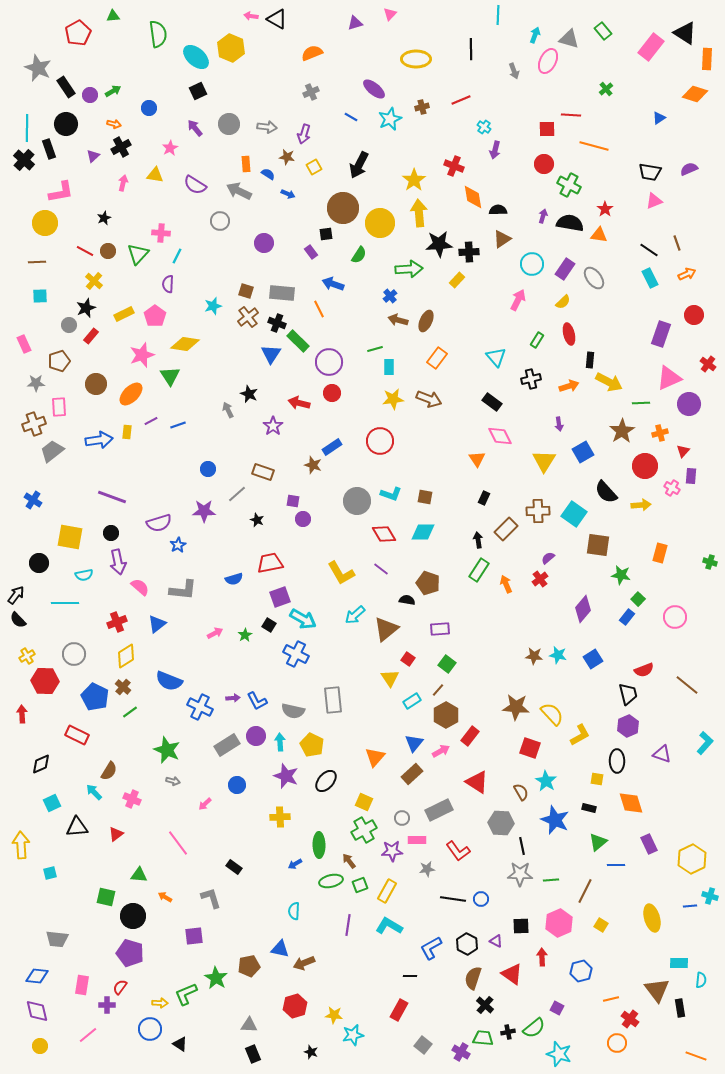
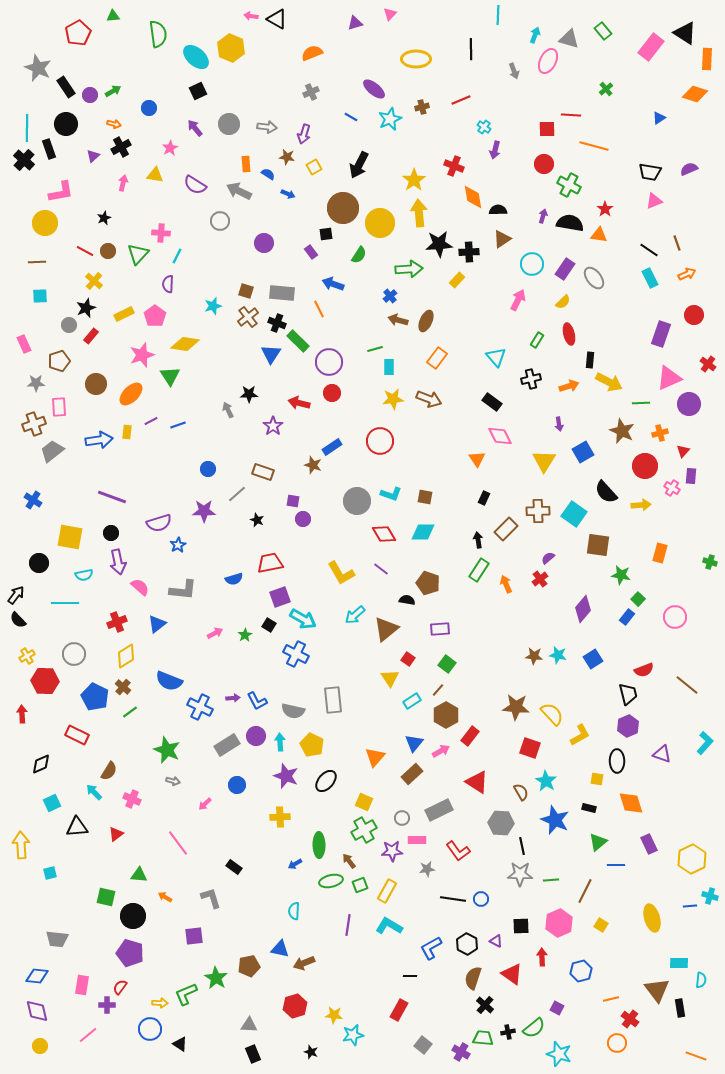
black star at (249, 394): rotated 24 degrees counterclockwise
brown star at (622, 431): rotated 15 degrees counterclockwise
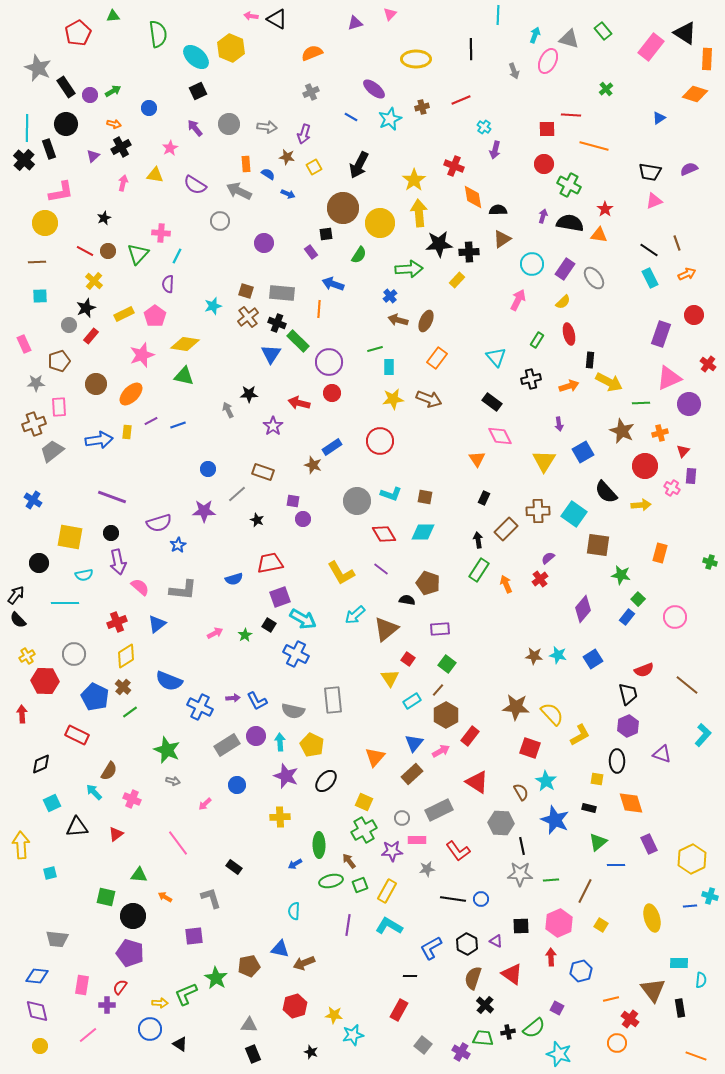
orange line at (319, 309): rotated 30 degrees clockwise
green triangle at (170, 376): moved 14 px right; rotated 45 degrees counterclockwise
cyan L-shape at (705, 743): moved 2 px left, 8 px up
red arrow at (542, 957): moved 9 px right
brown triangle at (657, 990): moved 4 px left
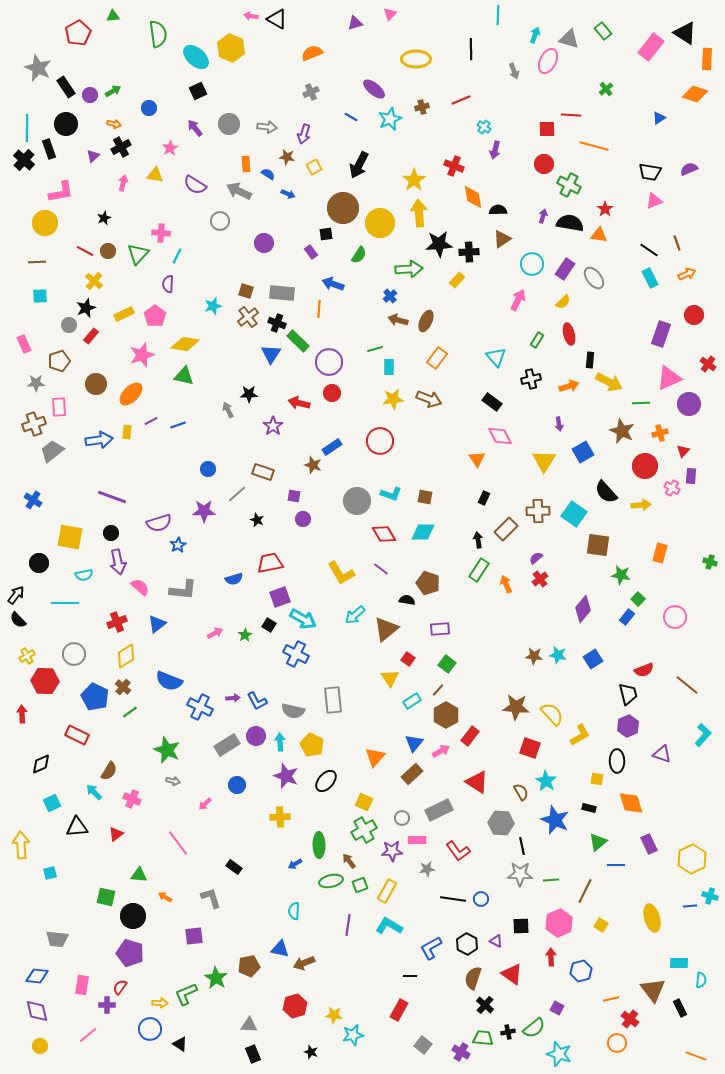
purple square at (293, 501): moved 1 px right, 5 px up
purple semicircle at (548, 558): moved 12 px left
black rectangle at (680, 1008): rotated 18 degrees counterclockwise
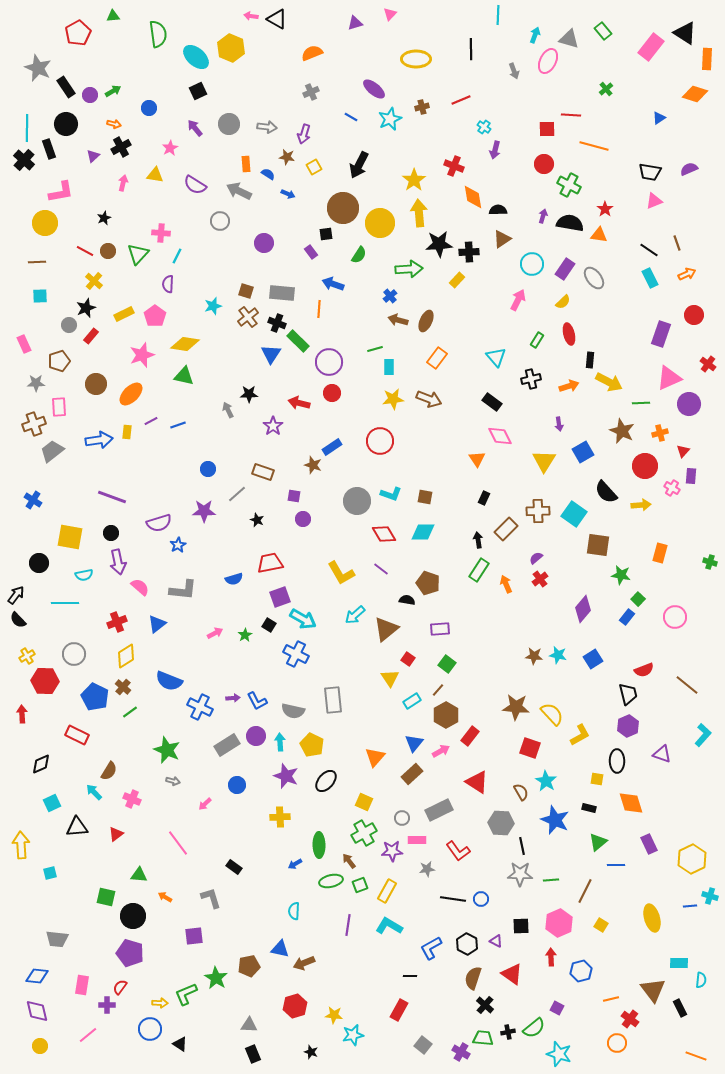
green cross at (364, 830): moved 3 px down
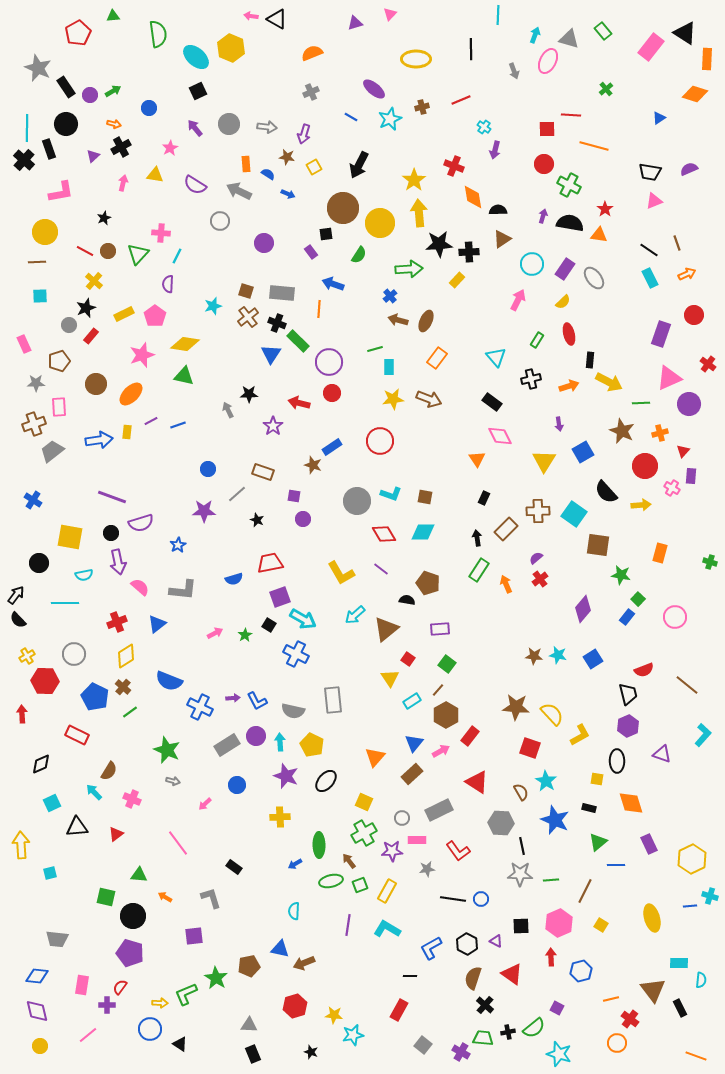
yellow circle at (45, 223): moved 9 px down
purple semicircle at (159, 523): moved 18 px left
black arrow at (478, 540): moved 1 px left, 2 px up
cyan L-shape at (389, 926): moved 2 px left, 3 px down
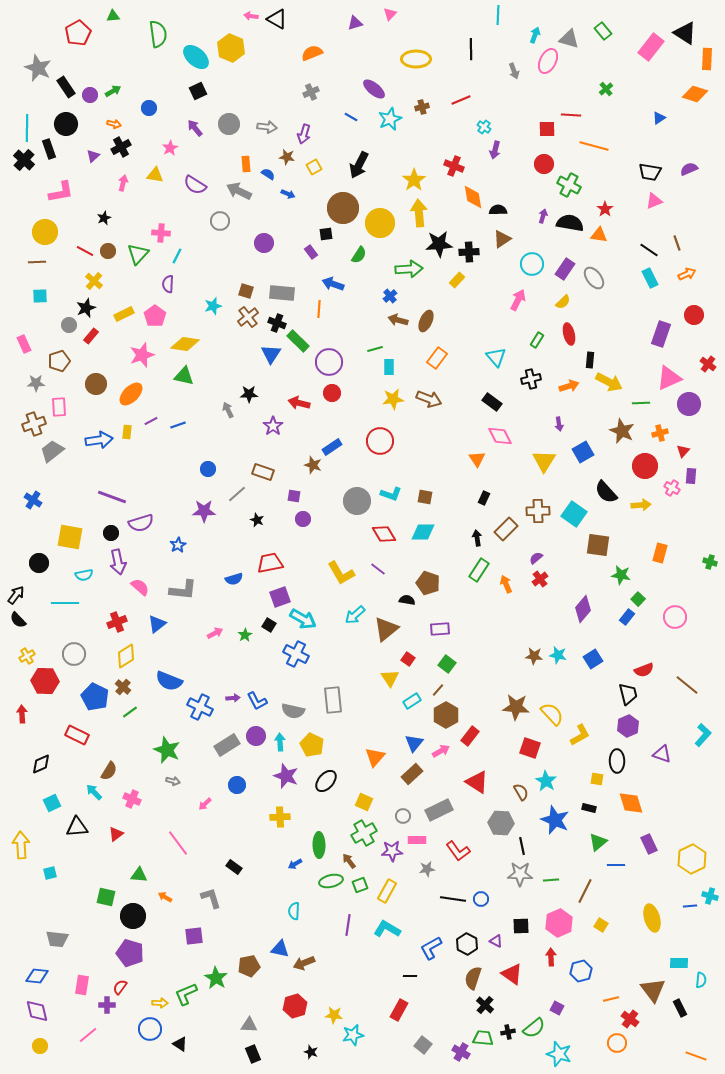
purple line at (381, 569): moved 3 px left
gray circle at (402, 818): moved 1 px right, 2 px up
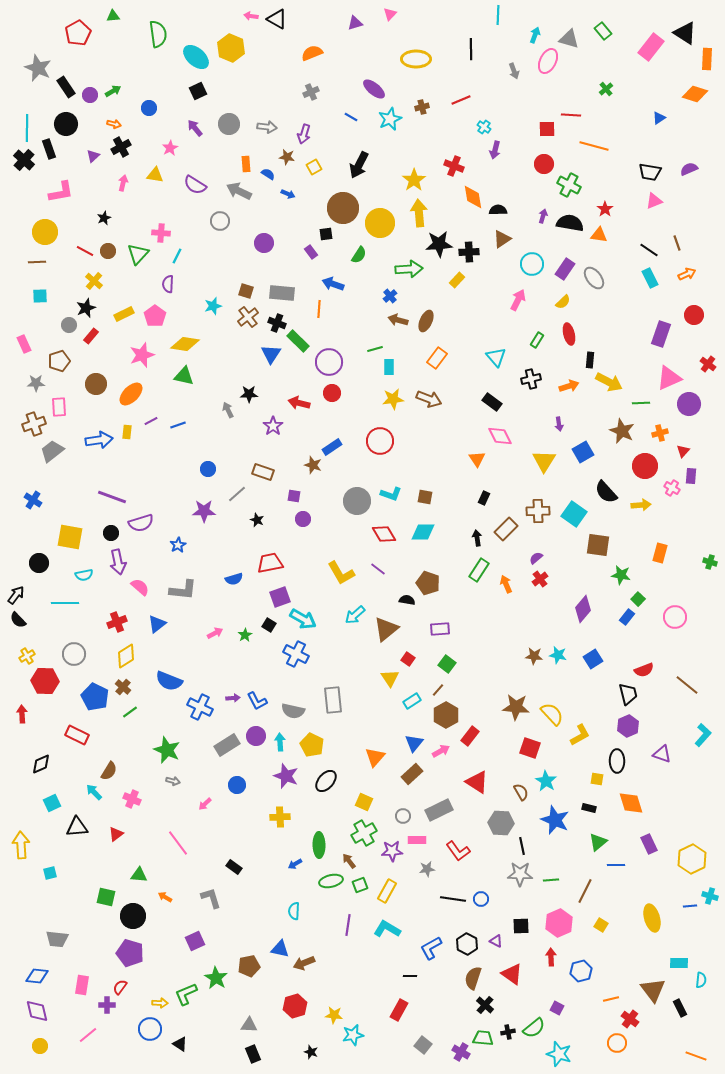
purple square at (194, 936): moved 1 px right, 5 px down; rotated 18 degrees counterclockwise
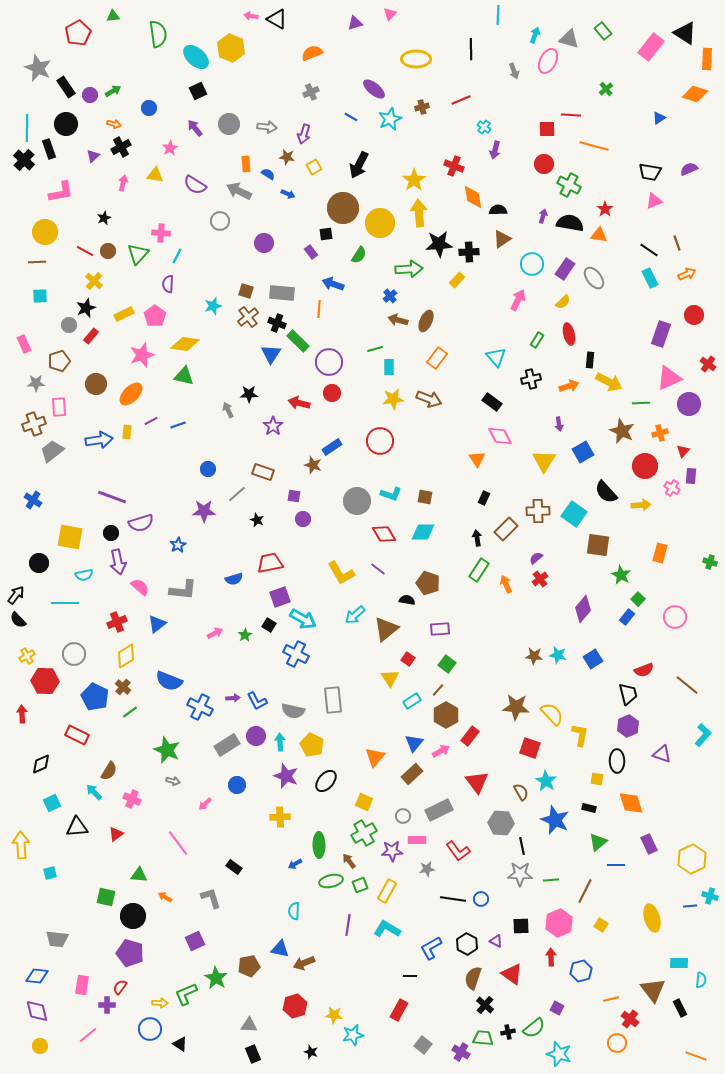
green star at (621, 575): rotated 18 degrees clockwise
yellow L-shape at (580, 735): rotated 50 degrees counterclockwise
red triangle at (477, 782): rotated 20 degrees clockwise
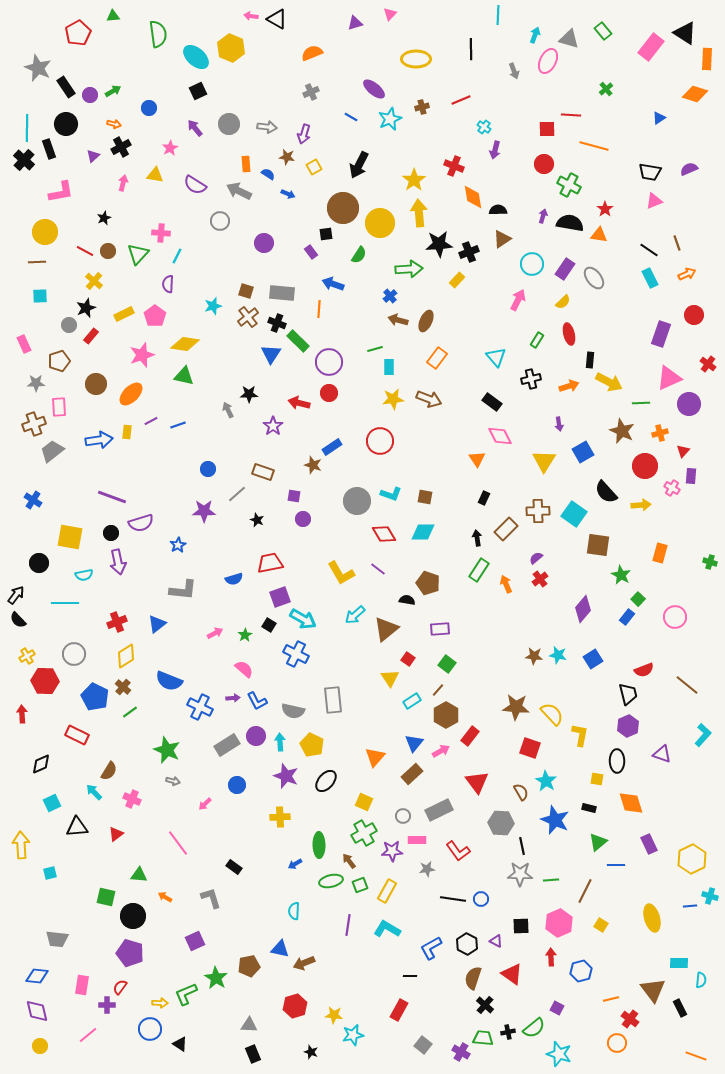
black cross at (469, 252): rotated 18 degrees counterclockwise
red circle at (332, 393): moved 3 px left
pink semicircle at (140, 587): moved 104 px right, 82 px down
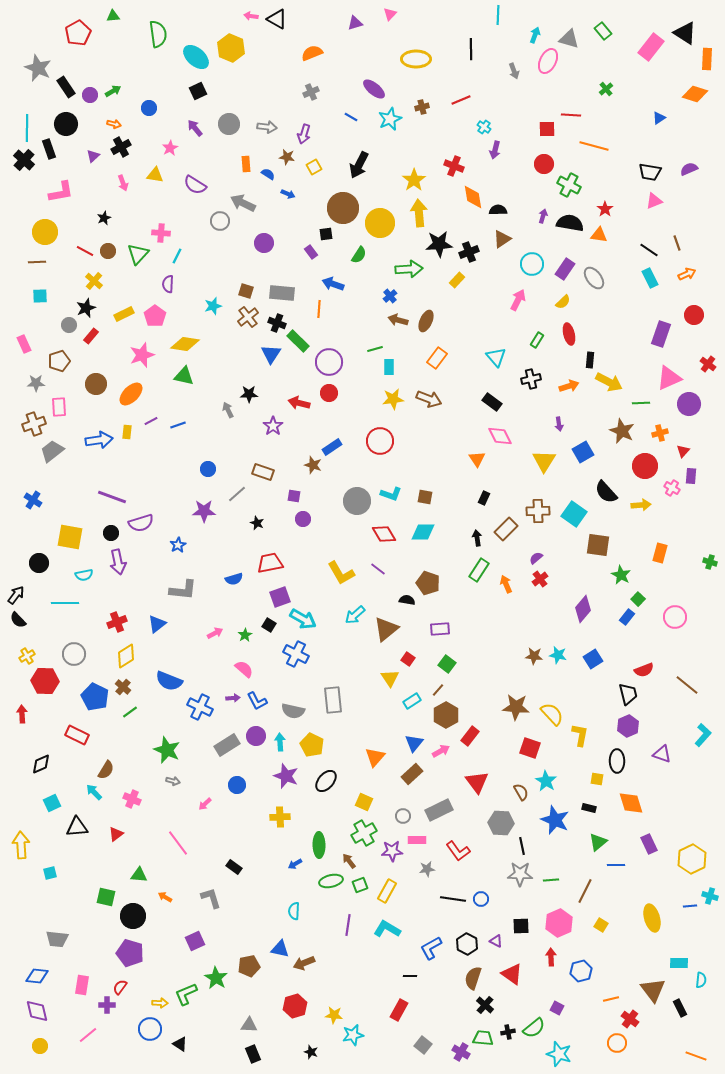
pink arrow at (123, 183): rotated 147 degrees clockwise
gray arrow at (239, 191): moved 4 px right, 12 px down
black star at (257, 520): moved 3 px down
brown semicircle at (109, 771): moved 3 px left, 1 px up
